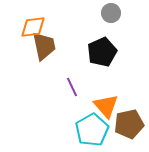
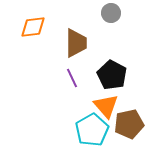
brown trapezoid: moved 32 px right, 3 px up; rotated 12 degrees clockwise
black pentagon: moved 10 px right, 23 px down; rotated 20 degrees counterclockwise
purple line: moved 9 px up
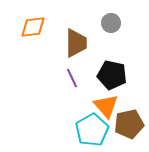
gray circle: moved 10 px down
black pentagon: rotated 16 degrees counterclockwise
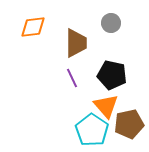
cyan pentagon: rotated 8 degrees counterclockwise
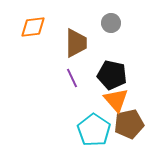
orange triangle: moved 10 px right, 6 px up
cyan pentagon: moved 2 px right
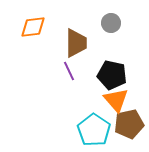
purple line: moved 3 px left, 7 px up
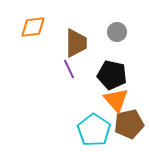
gray circle: moved 6 px right, 9 px down
purple line: moved 2 px up
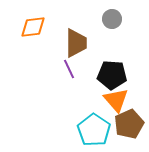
gray circle: moved 5 px left, 13 px up
black pentagon: rotated 8 degrees counterclockwise
brown pentagon: rotated 12 degrees counterclockwise
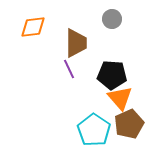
orange triangle: moved 4 px right, 2 px up
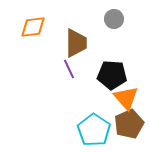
gray circle: moved 2 px right
orange triangle: moved 6 px right
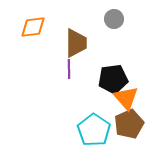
purple line: rotated 24 degrees clockwise
black pentagon: moved 1 px right, 4 px down; rotated 12 degrees counterclockwise
